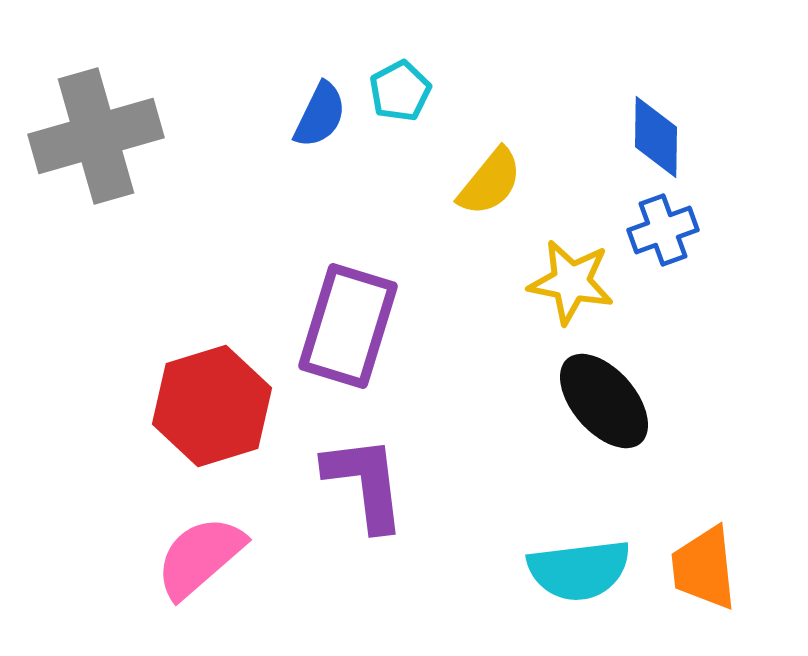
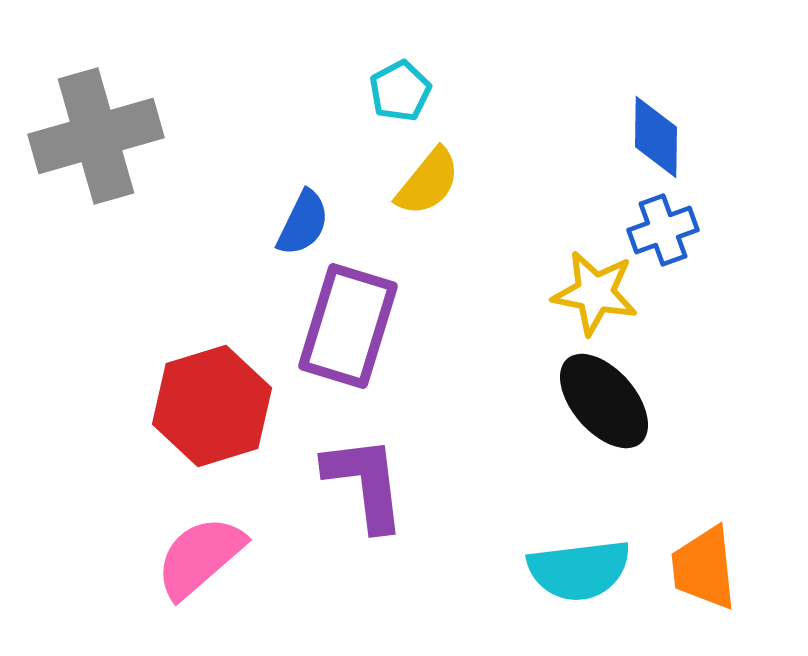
blue semicircle: moved 17 px left, 108 px down
yellow semicircle: moved 62 px left
yellow star: moved 24 px right, 11 px down
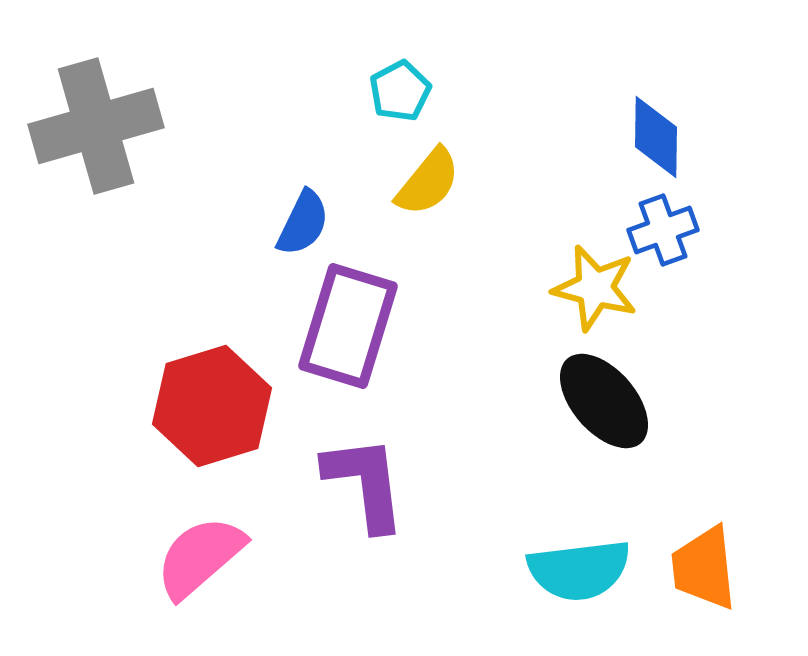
gray cross: moved 10 px up
yellow star: moved 5 px up; rotated 4 degrees clockwise
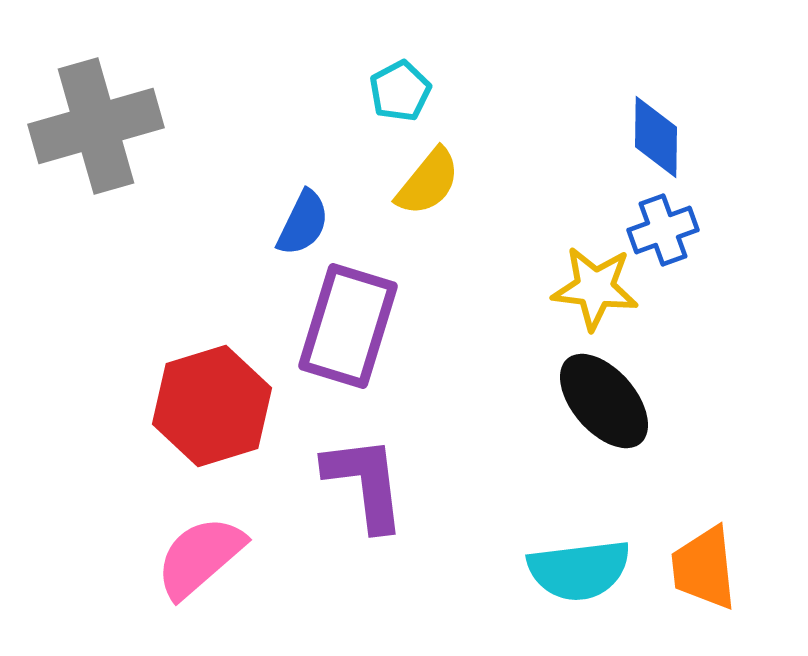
yellow star: rotated 8 degrees counterclockwise
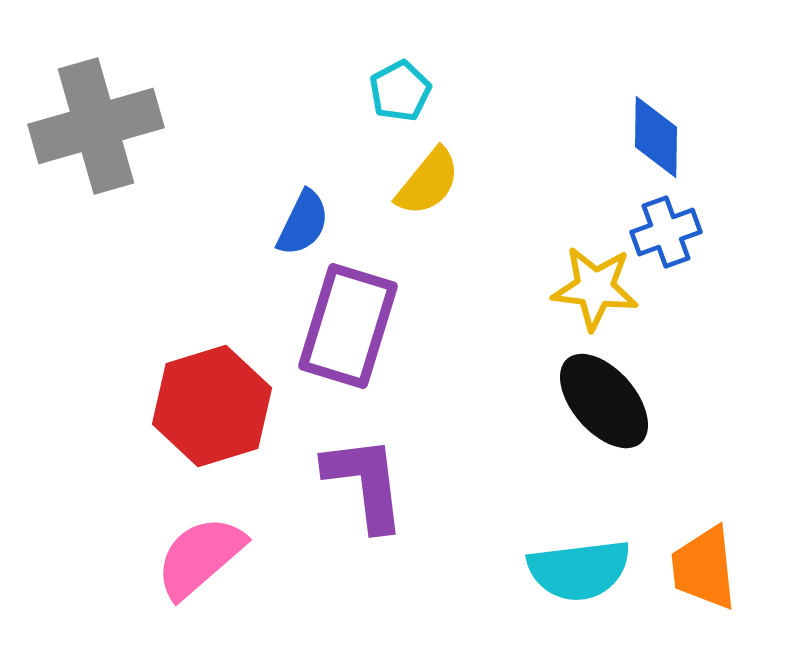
blue cross: moved 3 px right, 2 px down
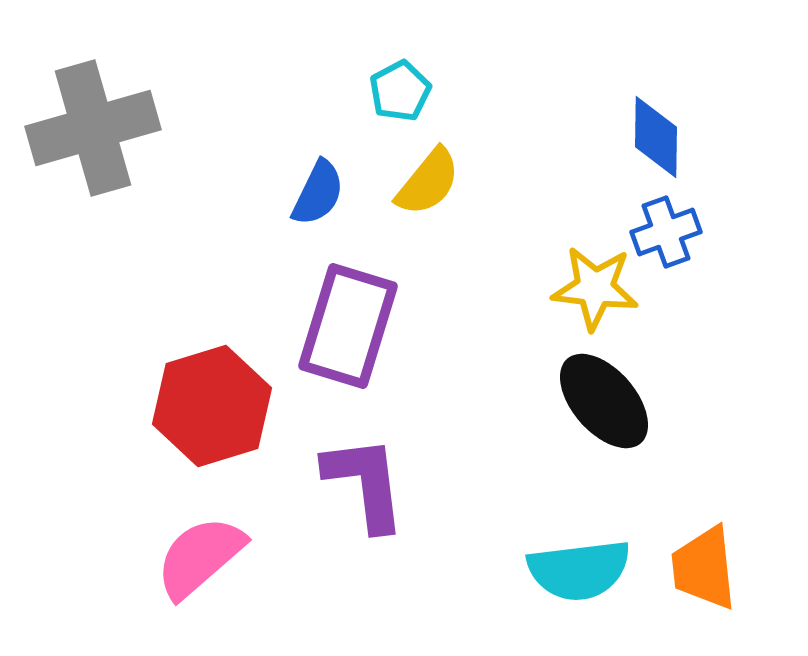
gray cross: moved 3 px left, 2 px down
blue semicircle: moved 15 px right, 30 px up
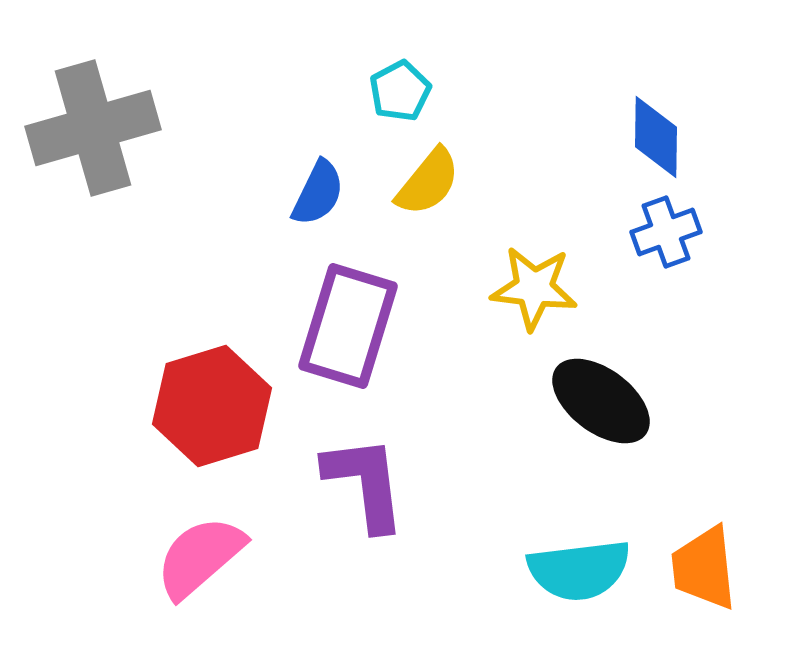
yellow star: moved 61 px left
black ellipse: moved 3 px left; rotated 12 degrees counterclockwise
